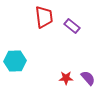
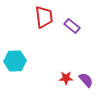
purple semicircle: moved 2 px left, 2 px down
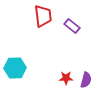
red trapezoid: moved 1 px left, 1 px up
cyan hexagon: moved 7 px down
purple semicircle: rotated 56 degrees clockwise
